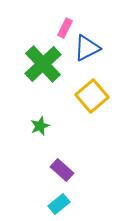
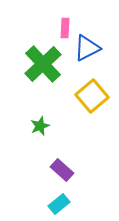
pink rectangle: rotated 24 degrees counterclockwise
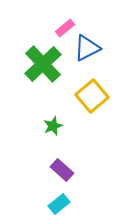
pink rectangle: rotated 48 degrees clockwise
green star: moved 13 px right
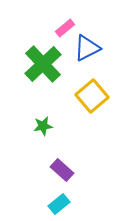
green star: moved 10 px left; rotated 12 degrees clockwise
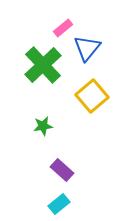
pink rectangle: moved 2 px left
blue triangle: rotated 24 degrees counterclockwise
green cross: moved 1 px down
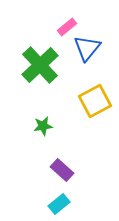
pink rectangle: moved 4 px right, 1 px up
green cross: moved 3 px left
yellow square: moved 3 px right, 5 px down; rotated 12 degrees clockwise
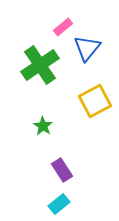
pink rectangle: moved 4 px left
green cross: rotated 9 degrees clockwise
green star: rotated 30 degrees counterclockwise
purple rectangle: rotated 15 degrees clockwise
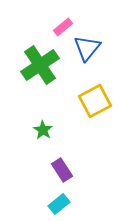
green star: moved 4 px down
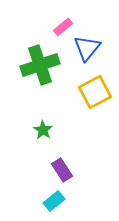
green cross: rotated 15 degrees clockwise
yellow square: moved 9 px up
cyan rectangle: moved 5 px left, 3 px up
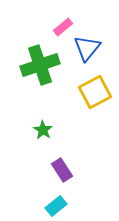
cyan rectangle: moved 2 px right, 5 px down
